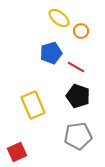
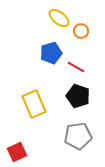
yellow rectangle: moved 1 px right, 1 px up
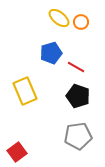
orange circle: moved 9 px up
yellow rectangle: moved 9 px left, 13 px up
red square: rotated 12 degrees counterclockwise
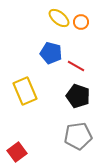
blue pentagon: rotated 30 degrees clockwise
red line: moved 1 px up
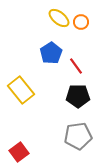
blue pentagon: rotated 25 degrees clockwise
red line: rotated 24 degrees clockwise
yellow rectangle: moved 4 px left, 1 px up; rotated 16 degrees counterclockwise
black pentagon: rotated 20 degrees counterclockwise
red square: moved 2 px right
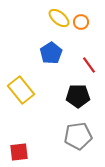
red line: moved 13 px right, 1 px up
red square: rotated 30 degrees clockwise
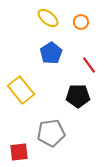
yellow ellipse: moved 11 px left
gray pentagon: moved 27 px left, 3 px up
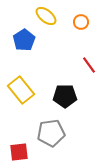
yellow ellipse: moved 2 px left, 2 px up
blue pentagon: moved 27 px left, 13 px up
black pentagon: moved 13 px left
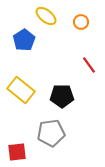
yellow rectangle: rotated 12 degrees counterclockwise
black pentagon: moved 3 px left
red square: moved 2 px left
